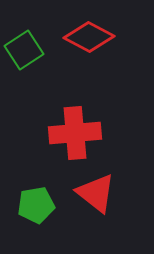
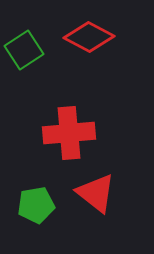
red cross: moved 6 px left
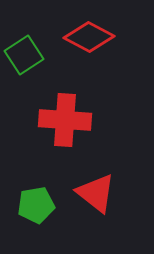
green square: moved 5 px down
red cross: moved 4 px left, 13 px up; rotated 9 degrees clockwise
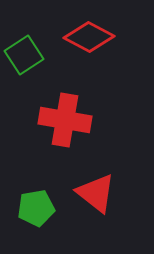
red cross: rotated 6 degrees clockwise
green pentagon: moved 3 px down
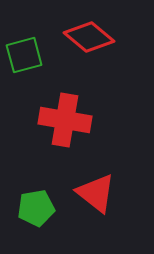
red diamond: rotated 12 degrees clockwise
green square: rotated 18 degrees clockwise
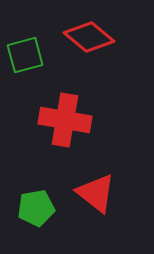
green square: moved 1 px right
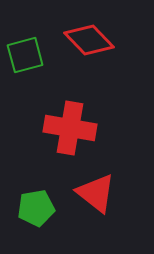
red diamond: moved 3 px down; rotated 6 degrees clockwise
red cross: moved 5 px right, 8 px down
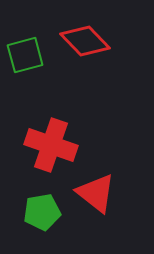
red diamond: moved 4 px left, 1 px down
red cross: moved 19 px left, 17 px down; rotated 9 degrees clockwise
green pentagon: moved 6 px right, 4 px down
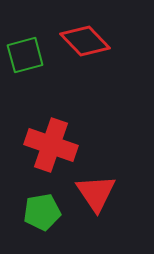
red triangle: rotated 18 degrees clockwise
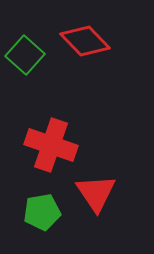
green square: rotated 33 degrees counterclockwise
